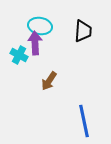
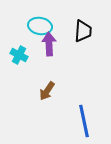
purple arrow: moved 14 px right, 1 px down
brown arrow: moved 2 px left, 10 px down
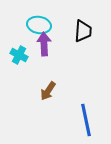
cyan ellipse: moved 1 px left, 1 px up
purple arrow: moved 5 px left
brown arrow: moved 1 px right
blue line: moved 2 px right, 1 px up
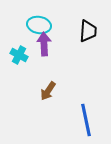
black trapezoid: moved 5 px right
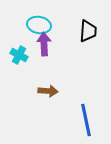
brown arrow: rotated 120 degrees counterclockwise
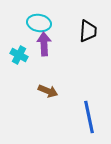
cyan ellipse: moved 2 px up
brown arrow: rotated 18 degrees clockwise
blue line: moved 3 px right, 3 px up
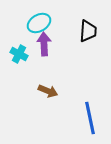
cyan ellipse: rotated 40 degrees counterclockwise
cyan cross: moved 1 px up
blue line: moved 1 px right, 1 px down
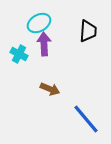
brown arrow: moved 2 px right, 2 px up
blue line: moved 4 px left, 1 px down; rotated 28 degrees counterclockwise
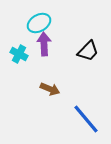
black trapezoid: moved 20 px down; rotated 40 degrees clockwise
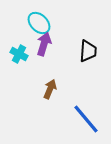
cyan ellipse: rotated 75 degrees clockwise
purple arrow: rotated 20 degrees clockwise
black trapezoid: rotated 40 degrees counterclockwise
brown arrow: rotated 90 degrees counterclockwise
